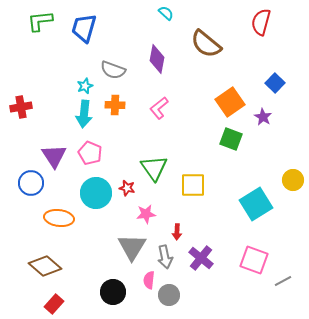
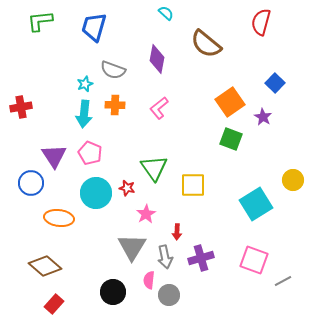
blue trapezoid: moved 10 px right, 1 px up
cyan star: moved 2 px up
pink star: rotated 24 degrees counterclockwise
purple cross: rotated 35 degrees clockwise
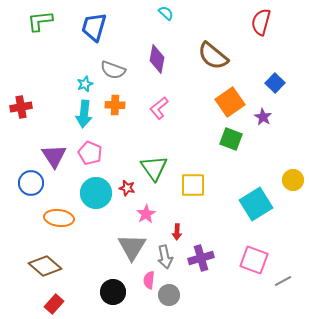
brown semicircle: moved 7 px right, 12 px down
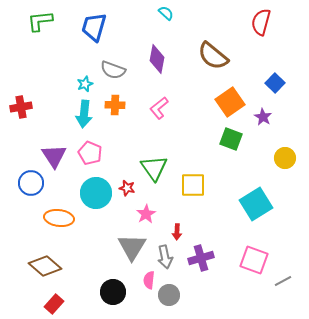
yellow circle: moved 8 px left, 22 px up
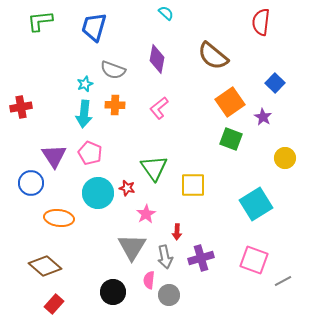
red semicircle: rotated 8 degrees counterclockwise
cyan circle: moved 2 px right
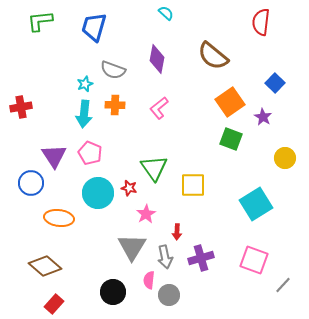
red star: moved 2 px right
gray line: moved 4 px down; rotated 18 degrees counterclockwise
